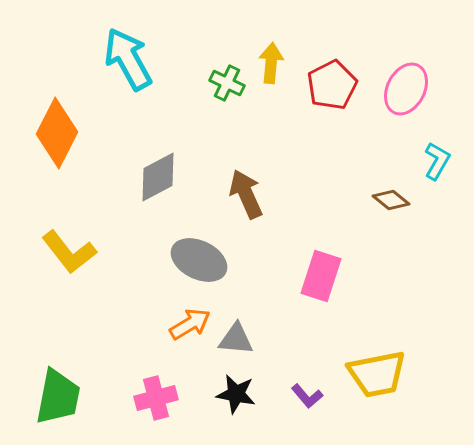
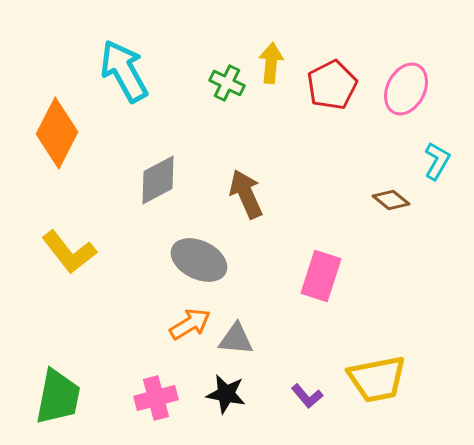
cyan arrow: moved 4 px left, 12 px down
gray diamond: moved 3 px down
yellow trapezoid: moved 5 px down
black star: moved 10 px left
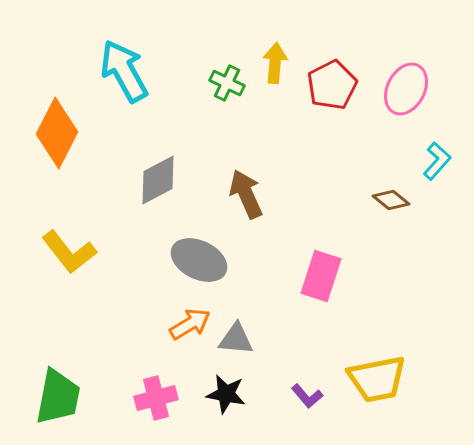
yellow arrow: moved 4 px right
cyan L-shape: rotated 12 degrees clockwise
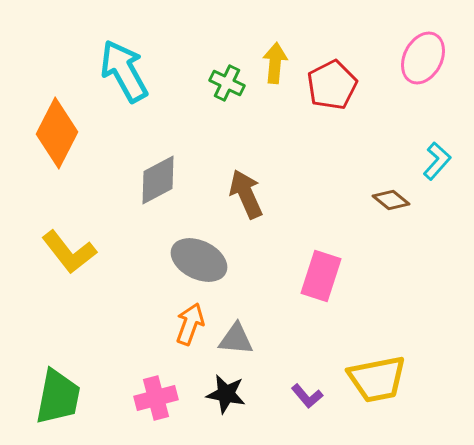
pink ellipse: moved 17 px right, 31 px up
orange arrow: rotated 39 degrees counterclockwise
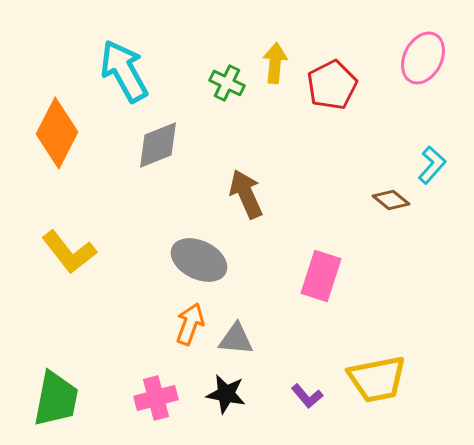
cyan L-shape: moved 5 px left, 4 px down
gray diamond: moved 35 px up; rotated 6 degrees clockwise
green trapezoid: moved 2 px left, 2 px down
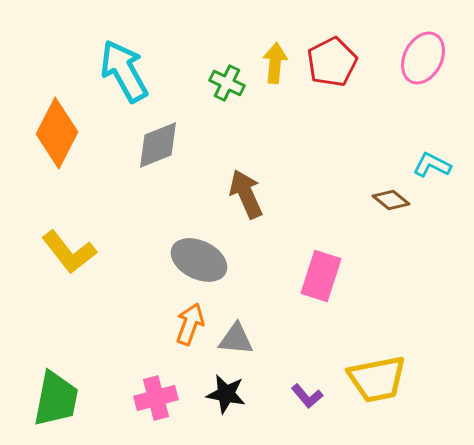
red pentagon: moved 23 px up
cyan L-shape: rotated 105 degrees counterclockwise
